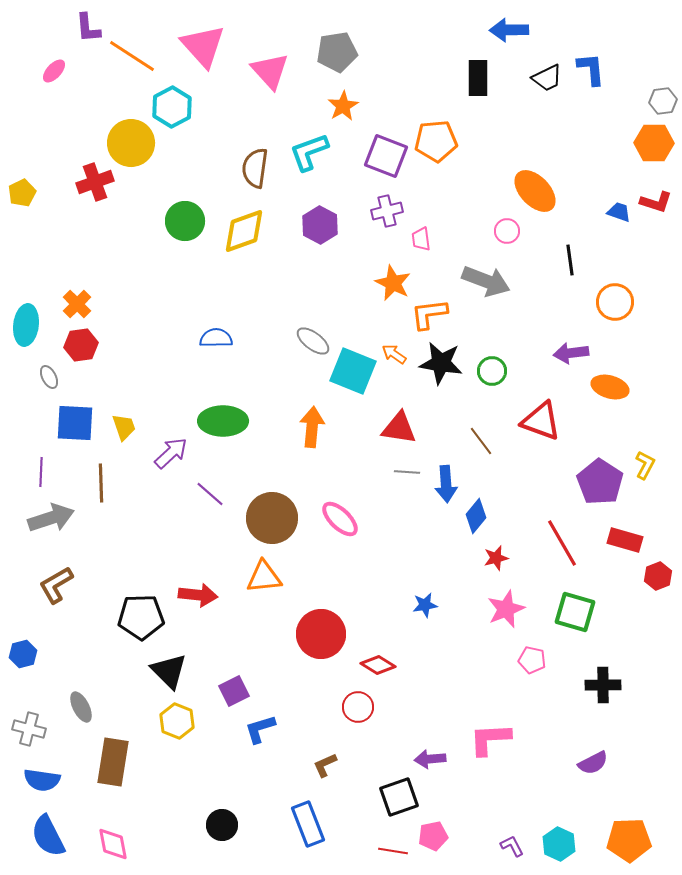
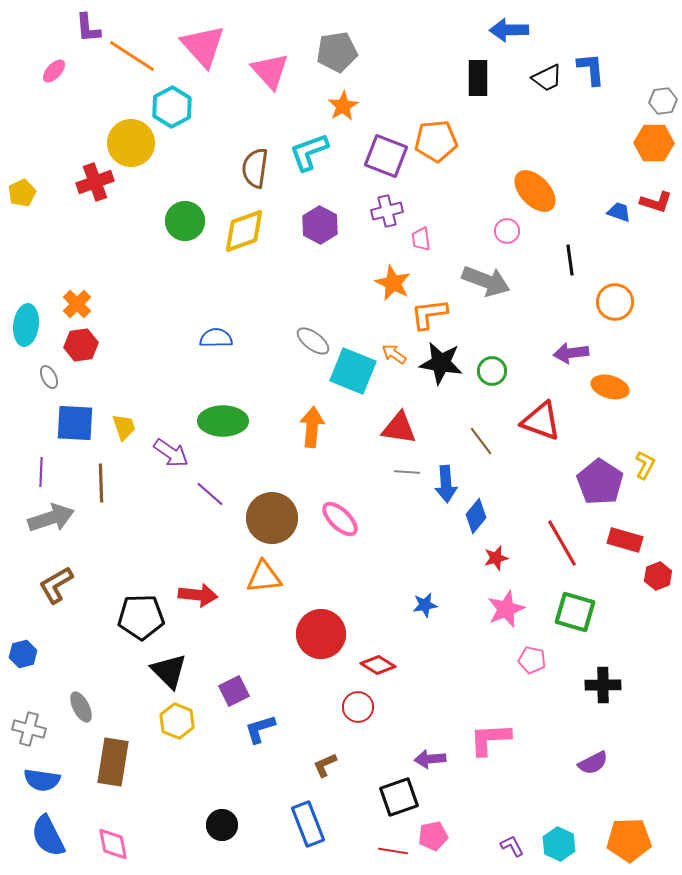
purple arrow at (171, 453): rotated 78 degrees clockwise
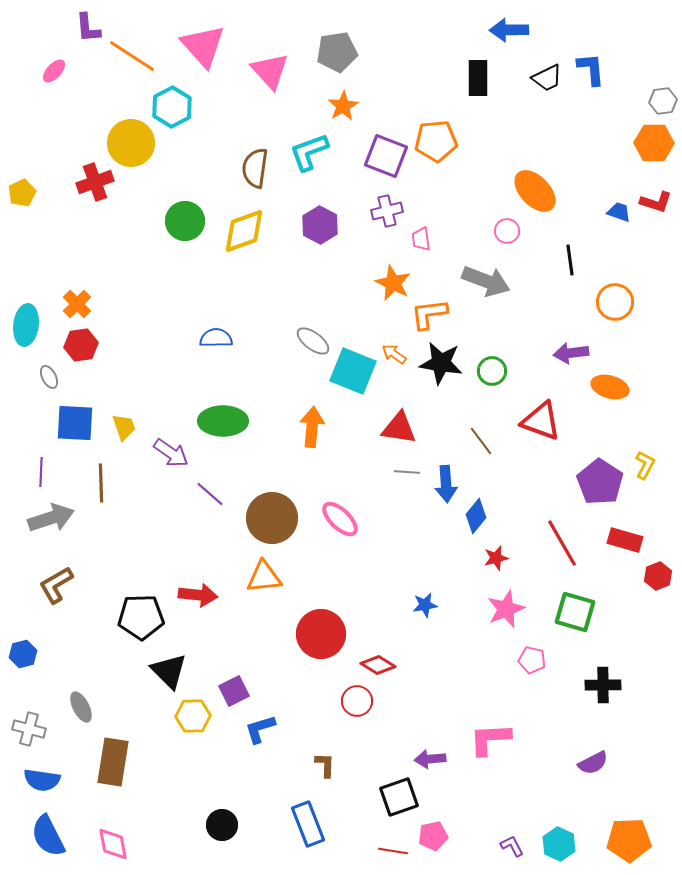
red circle at (358, 707): moved 1 px left, 6 px up
yellow hexagon at (177, 721): moved 16 px right, 5 px up; rotated 24 degrees counterclockwise
brown L-shape at (325, 765): rotated 116 degrees clockwise
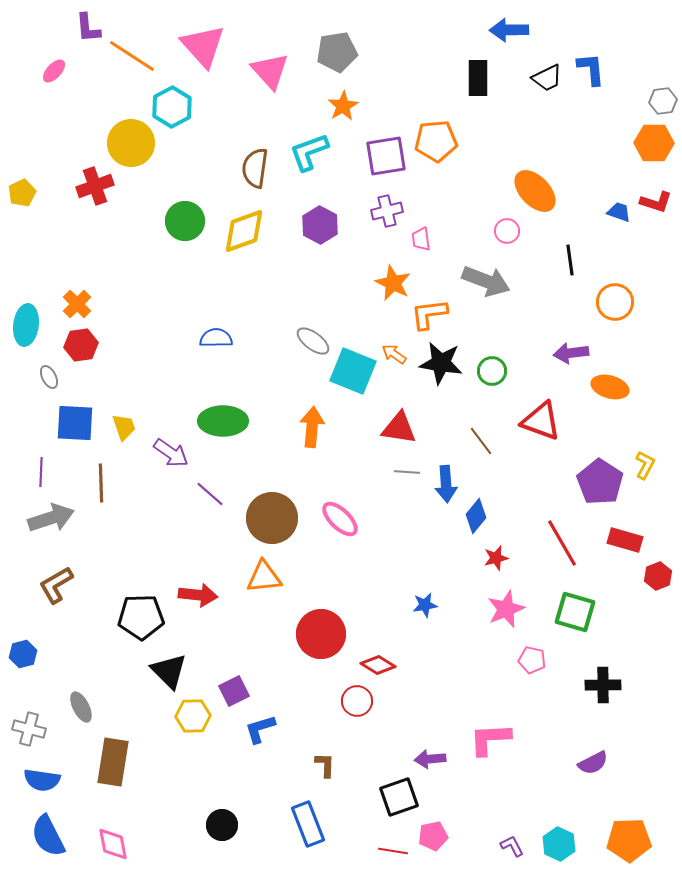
purple square at (386, 156): rotated 30 degrees counterclockwise
red cross at (95, 182): moved 4 px down
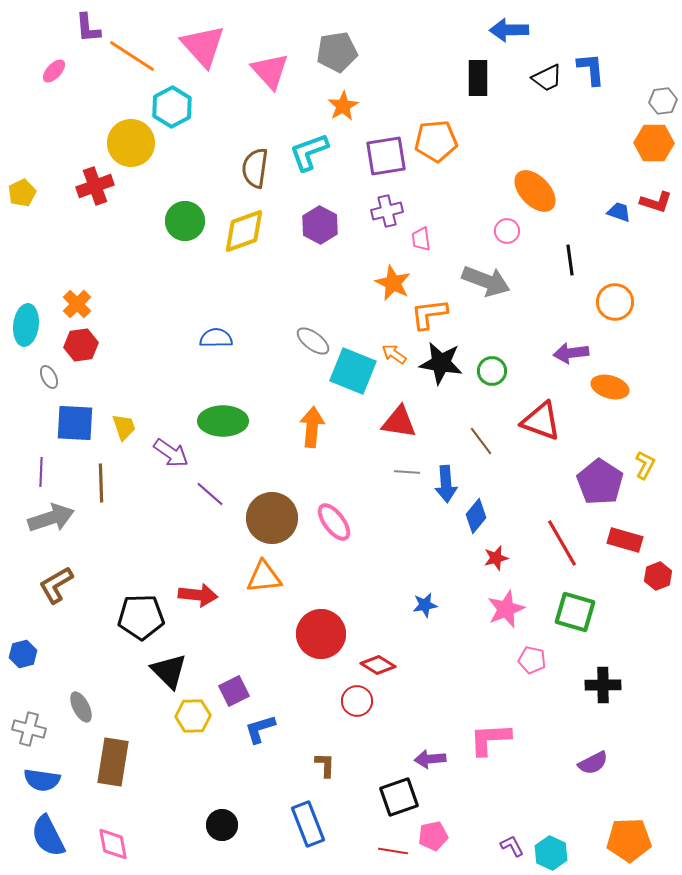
red triangle at (399, 428): moved 6 px up
pink ellipse at (340, 519): moved 6 px left, 3 px down; rotated 9 degrees clockwise
cyan hexagon at (559, 844): moved 8 px left, 9 px down
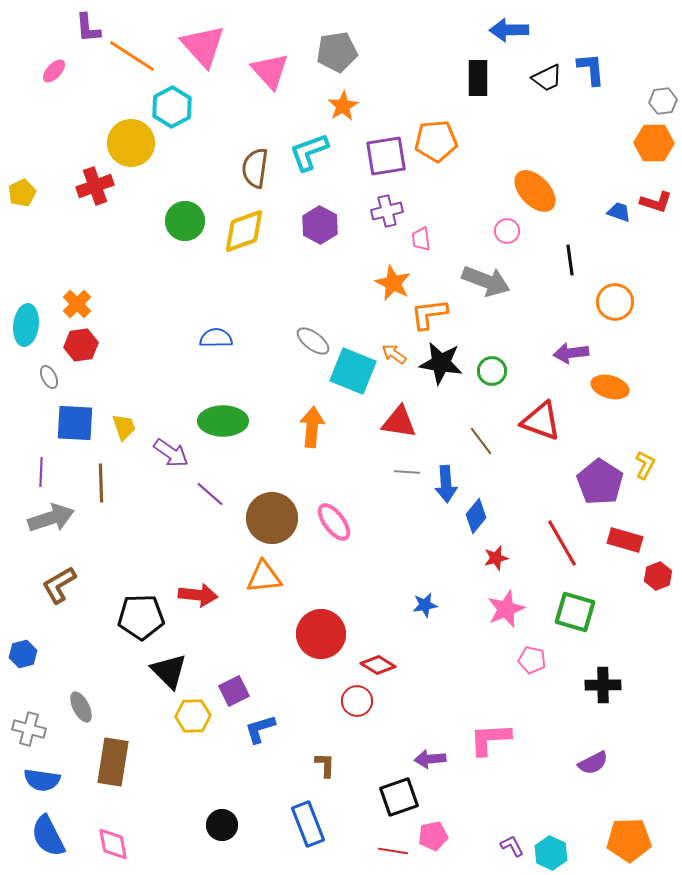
brown L-shape at (56, 585): moved 3 px right
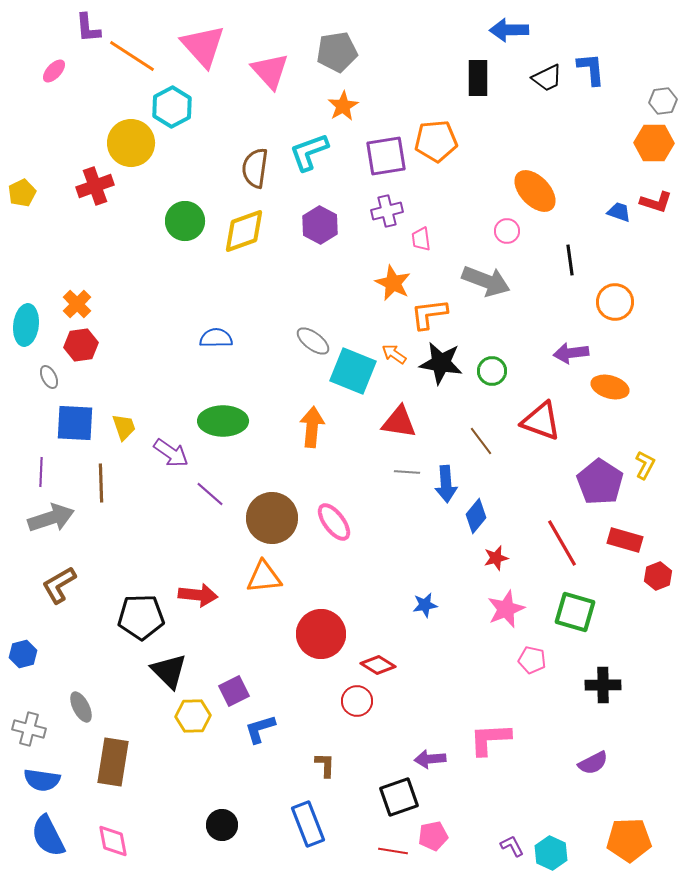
pink diamond at (113, 844): moved 3 px up
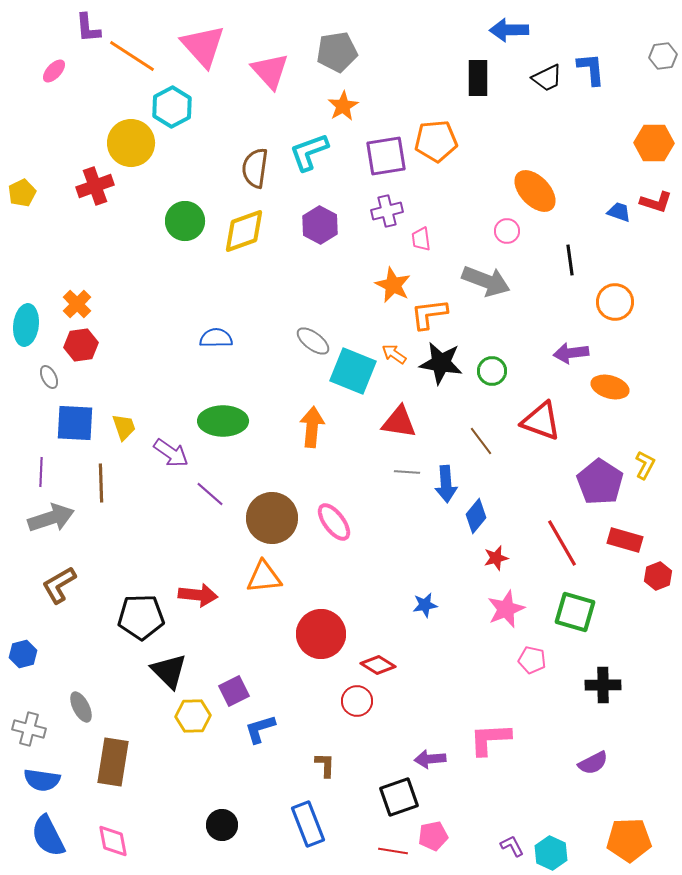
gray hexagon at (663, 101): moved 45 px up
orange star at (393, 283): moved 2 px down
